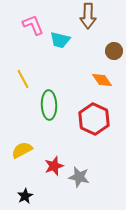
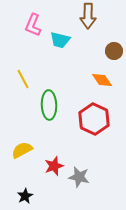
pink L-shape: rotated 135 degrees counterclockwise
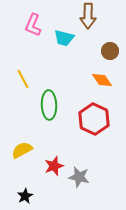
cyan trapezoid: moved 4 px right, 2 px up
brown circle: moved 4 px left
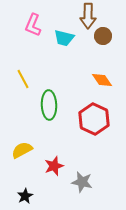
brown circle: moved 7 px left, 15 px up
gray star: moved 3 px right, 5 px down
